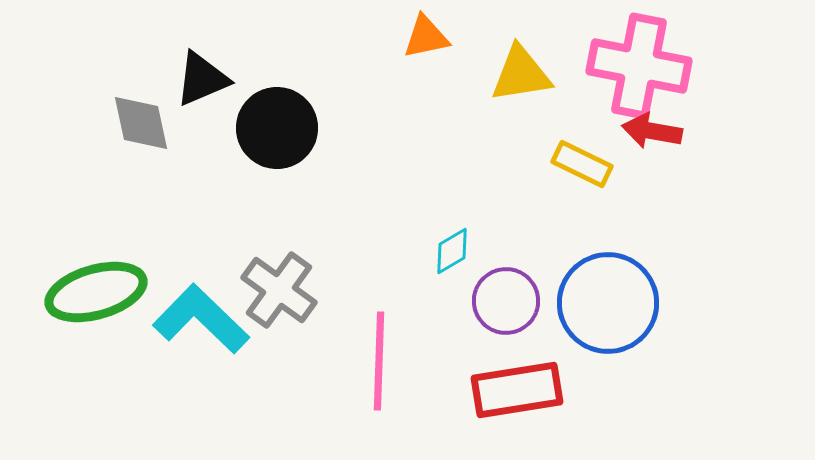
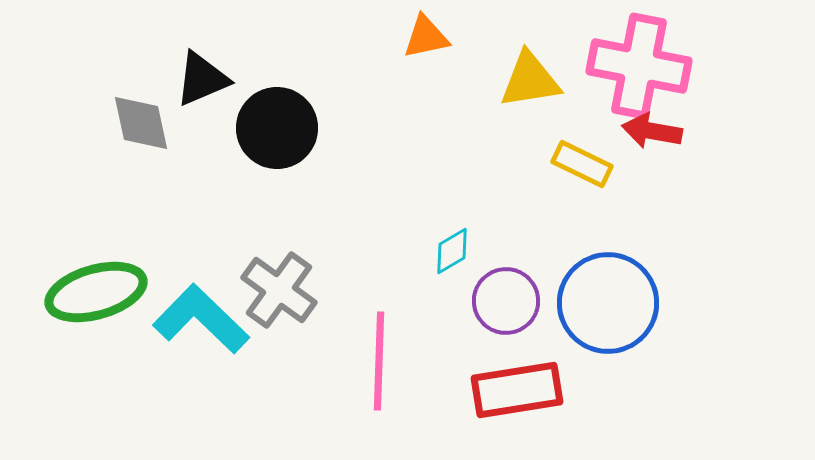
yellow triangle: moved 9 px right, 6 px down
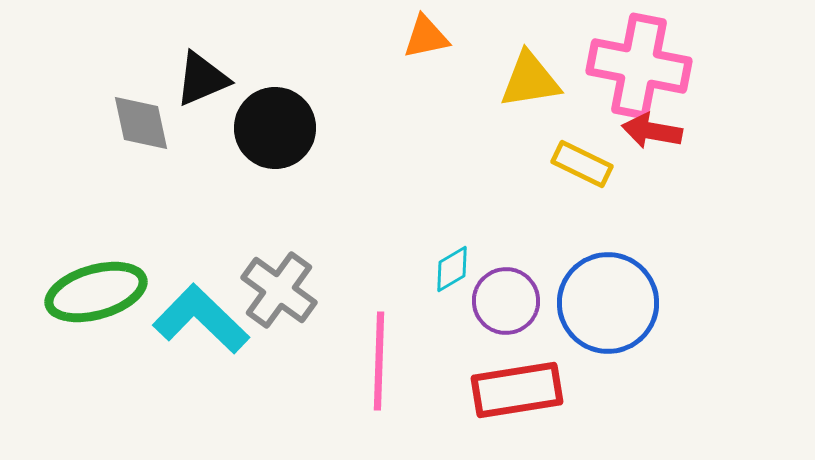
black circle: moved 2 px left
cyan diamond: moved 18 px down
